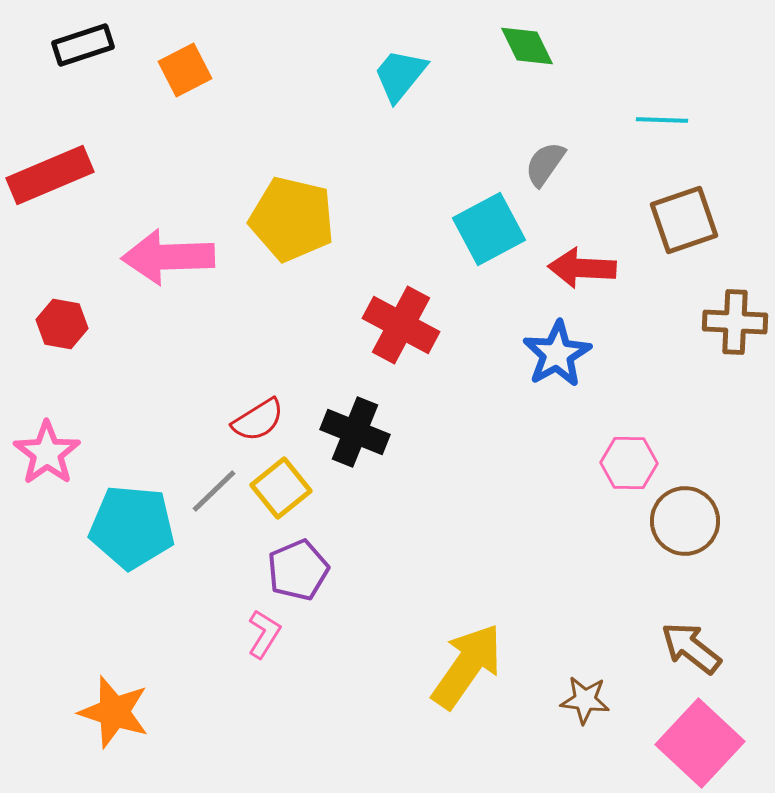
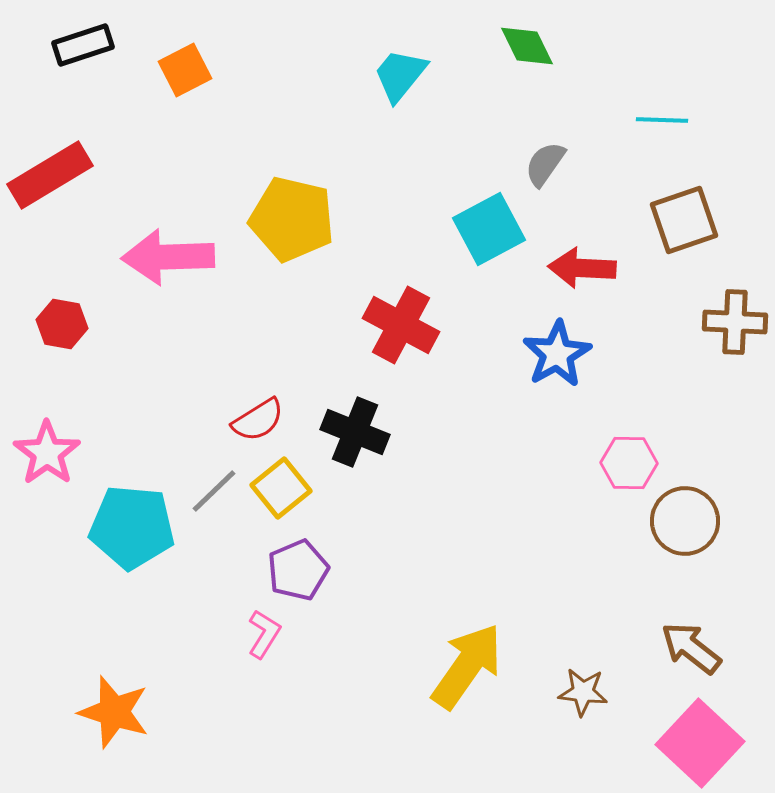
red rectangle: rotated 8 degrees counterclockwise
brown star: moved 2 px left, 8 px up
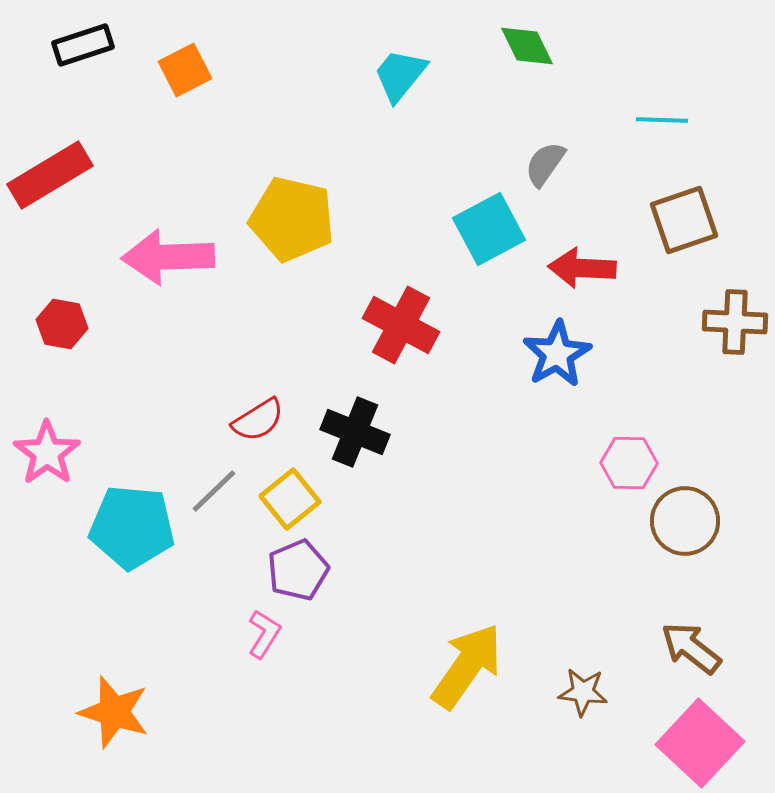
yellow square: moved 9 px right, 11 px down
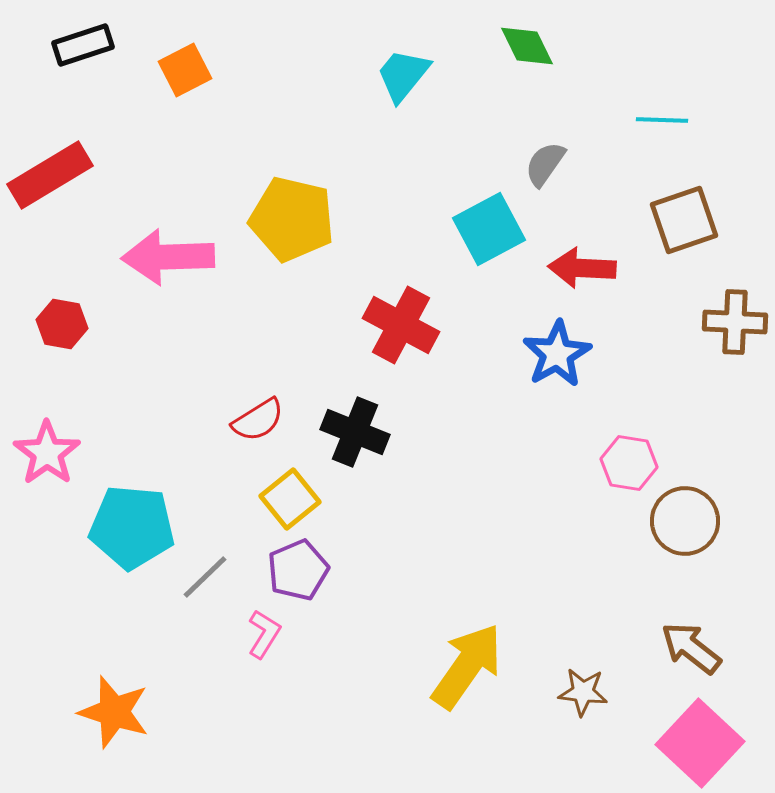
cyan trapezoid: moved 3 px right
pink hexagon: rotated 8 degrees clockwise
gray line: moved 9 px left, 86 px down
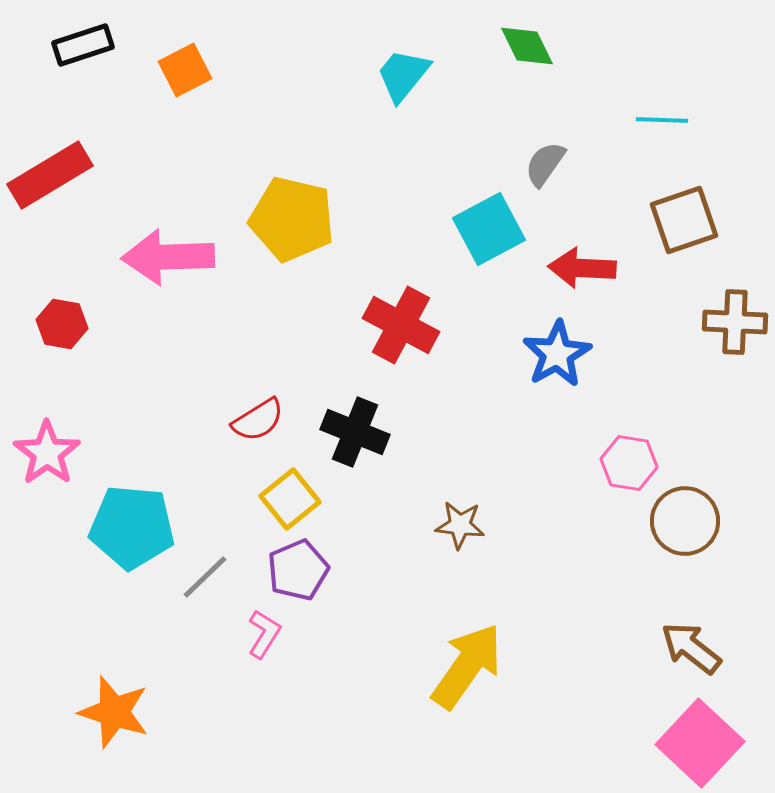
brown star: moved 123 px left, 167 px up
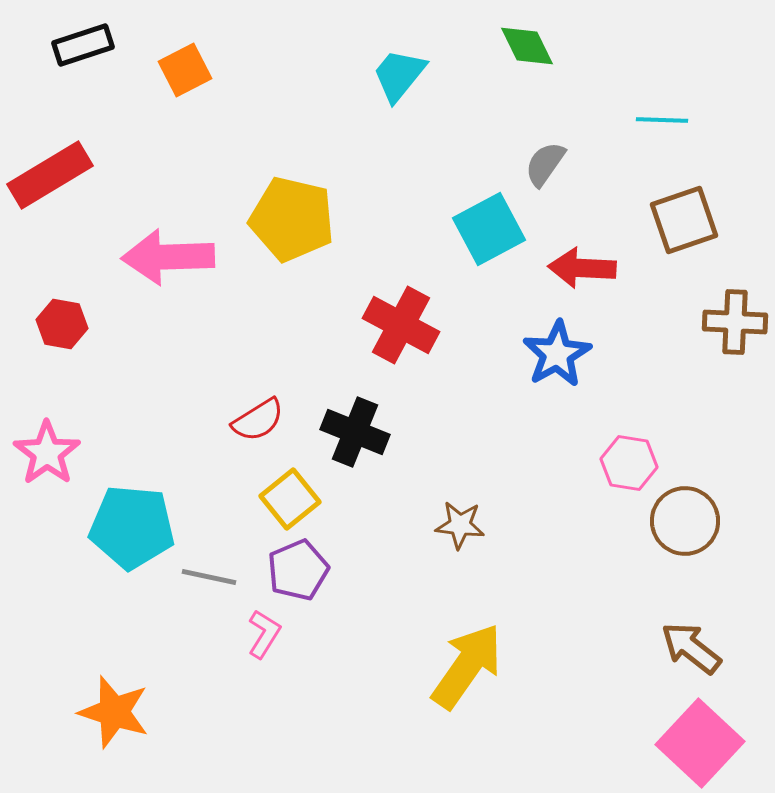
cyan trapezoid: moved 4 px left
gray line: moved 4 px right; rotated 56 degrees clockwise
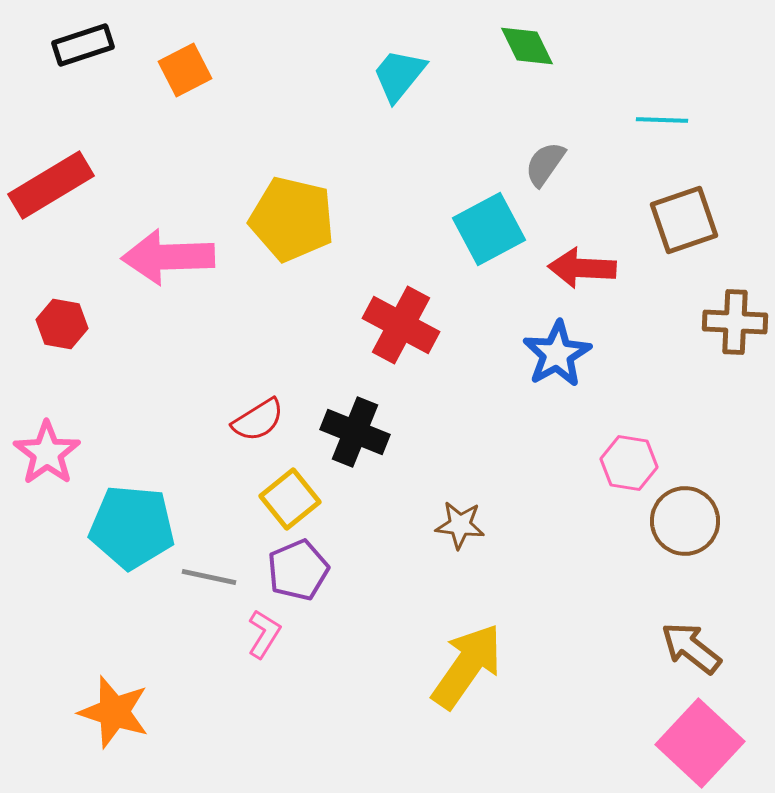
red rectangle: moved 1 px right, 10 px down
